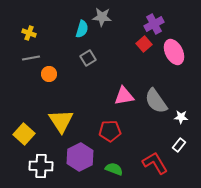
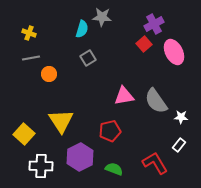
red pentagon: rotated 10 degrees counterclockwise
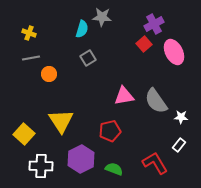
purple hexagon: moved 1 px right, 2 px down
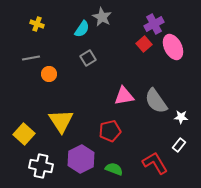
gray star: rotated 24 degrees clockwise
cyan semicircle: rotated 18 degrees clockwise
yellow cross: moved 8 px right, 9 px up
pink ellipse: moved 1 px left, 5 px up
white cross: rotated 10 degrees clockwise
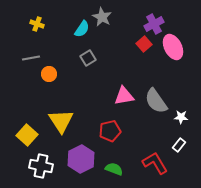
yellow square: moved 3 px right, 1 px down
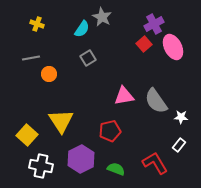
green semicircle: moved 2 px right
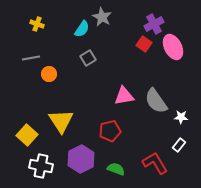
red square: rotated 14 degrees counterclockwise
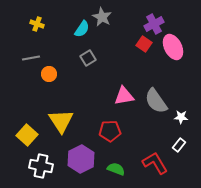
red pentagon: rotated 10 degrees clockwise
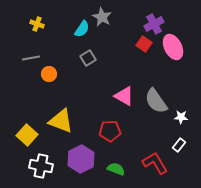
pink triangle: rotated 40 degrees clockwise
yellow triangle: rotated 36 degrees counterclockwise
